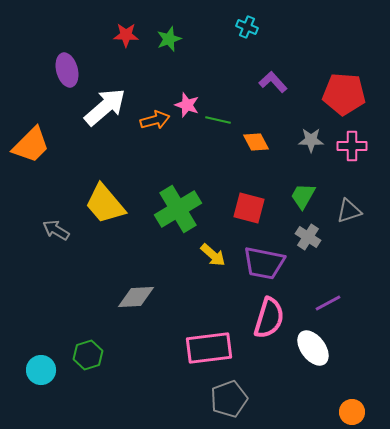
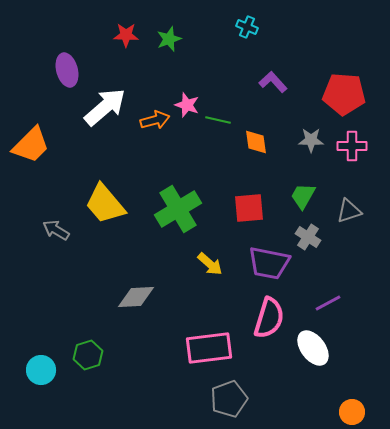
orange diamond: rotated 20 degrees clockwise
red square: rotated 20 degrees counterclockwise
yellow arrow: moved 3 px left, 9 px down
purple trapezoid: moved 5 px right
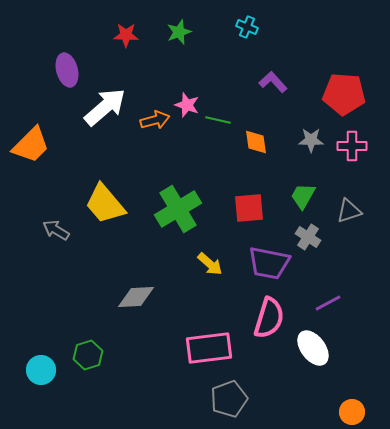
green star: moved 10 px right, 7 px up
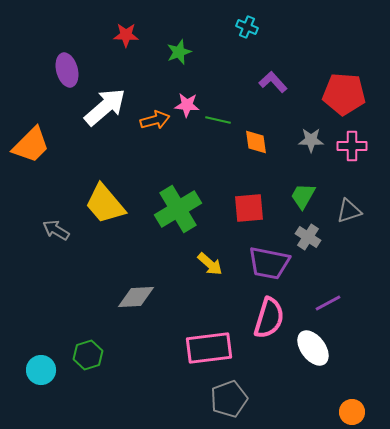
green star: moved 20 px down
pink star: rotated 15 degrees counterclockwise
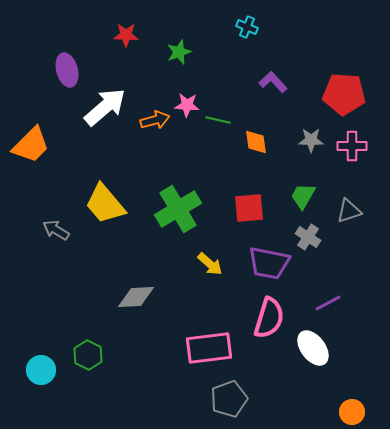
green hexagon: rotated 16 degrees counterclockwise
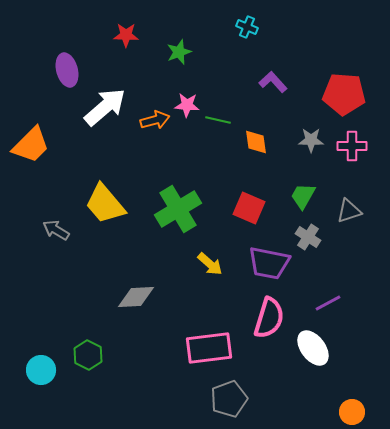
red square: rotated 28 degrees clockwise
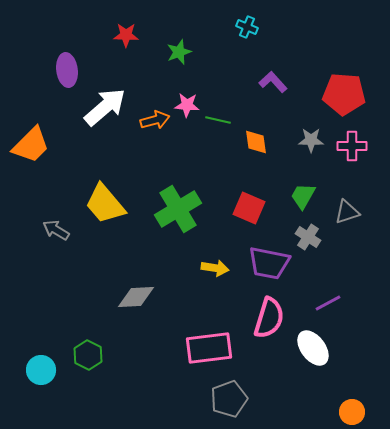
purple ellipse: rotated 8 degrees clockwise
gray triangle: moved 2 px left, 1 px down
yellow arrow: moved 5 px right, 4 px down; rotated 32 degrees counterclockwise
